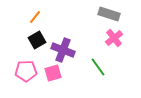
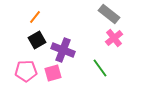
gray rectangle: rotated 20 degrees clockwise
green line: moved 2 px right, 1 px down
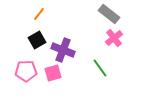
orange line: moved 4 px right, 3 px up
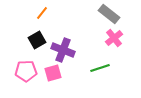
orange line: moved 3 px right, 1 px up
green line: rotated 72 degrees counterclockwise
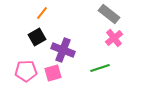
black square: moved 3 px up
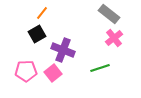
black square: moved 3 px up
pink square: rotated 24 degrees counterclockwise
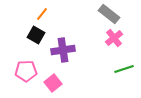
orange line: moved 1 px down
black square: moved 1 px left, 1 px down; rotated 30 degrees counterclockwise
purple cross: rotated 30 degrees counterclockwise
green line: moved 24 px right, 1 px down
pink square: moved 10 px down
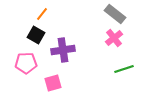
gray rectangle: moved 6 px right
pink pentagon: moved 8 px up
pink square: rotated 24 degrees clockwise
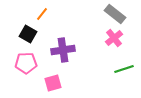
black square: moved 8 px left, 1 px up
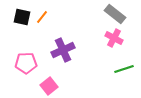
orange line: moved 3 px down
black square: moved 6 px left, 17 px up; rotated 18 degrees counterclockwise
pink cross: rotated 24 degrees counterclockwise
purple cross: rotated 15 degrees counterclockwise
pink square: moved 4 px left, 3 px down; rotated 24 degrees counterclockwise
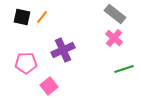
pink cross: rotated 12 degrees clockwise
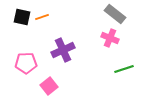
orange line: rotated 32 degrees clockwise
pink cross: moved 4 px left; rotated 18 degrees counterclockwise
